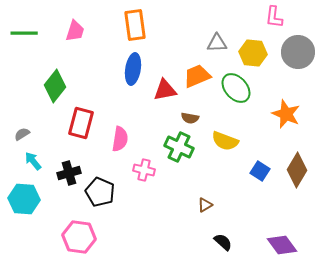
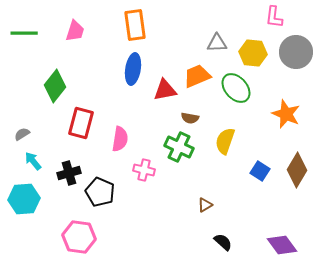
gray circle: moved 2 px left
yellow semicircle: rotated 88 degrees clockwise
cyan hexagon: rotated 8 degrees counterclockwise
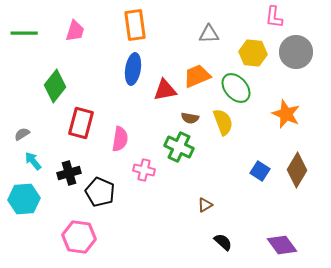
gray triangle: moved 8 px left, 9 px up
yellow semicircle: moved 2 px left, 19 px up; rotated 140 degrees clockwise
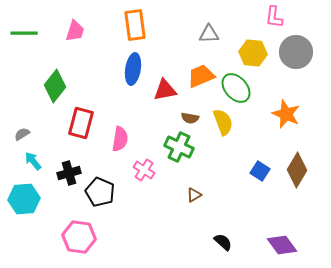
orange trapezoid: moved 4 px right
pink cross: rotated 20 degrees clockwise
brown triangle: moved 11 px left, 10 px up
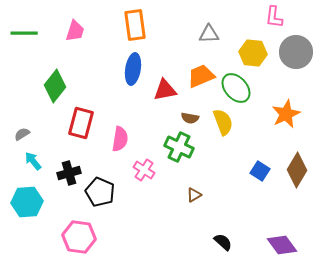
orange star: rotated 24 degrees clockwise
cyan hexagon: moved 3 px right, 3 px down
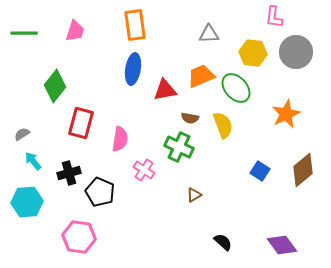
yellow semicircle: moved 3 px down
brown diamond: moved 6 px right; rotated 20 degrees clockwise
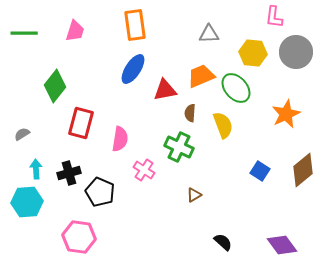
blue ellipse: rotated 24 degrees clockwise
brown semicircle: moved 5 px up; rotated 84 degrees clockwise
cyan arrow: moved 3 px right, 8 px down; rotated 36 degrees clockwise
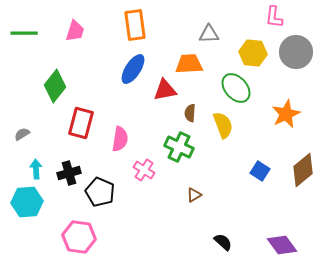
orange trapezoid: moved 12 px left, 12 px up; rotated 20 degrees clockwise
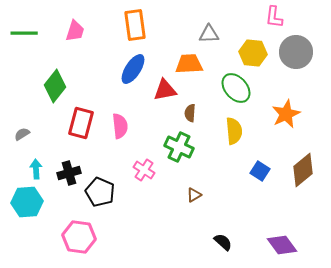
yellow semicircle: moved 11 px right, 6 px down; rotated 16 degrees clockwise
pink semicircle: moved 13 px up; rotated 15 degrees counterclockwise
